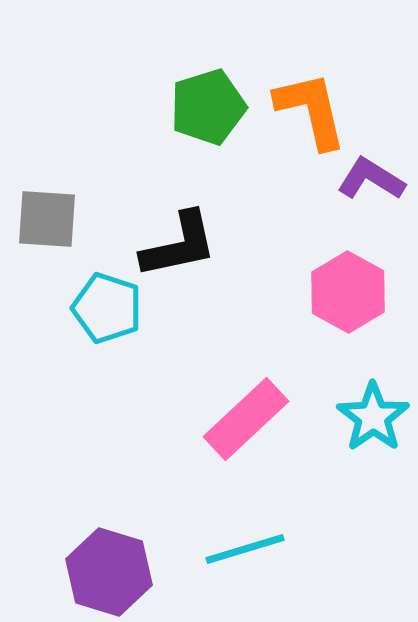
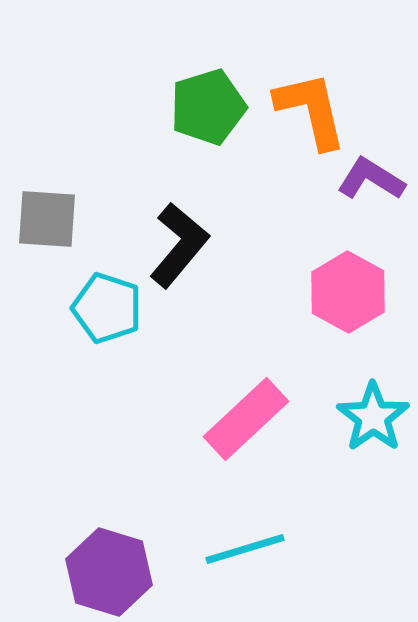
black L-shape: rotated 38 degrees counterclockwise
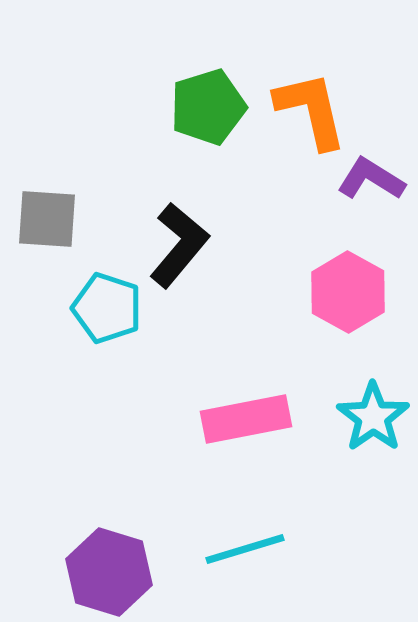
pink rectangle: rotated 32 degrees clockwise
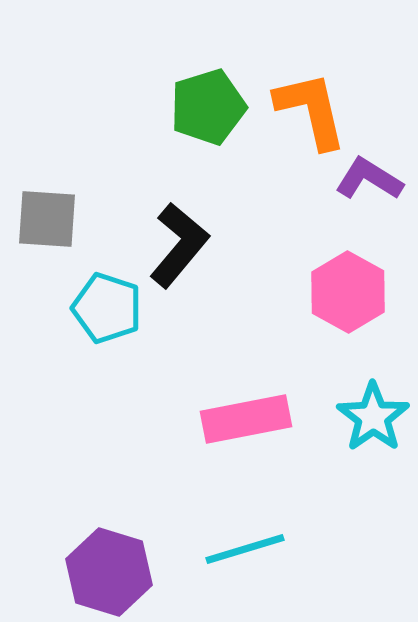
purple L-shape: moved 2 px left
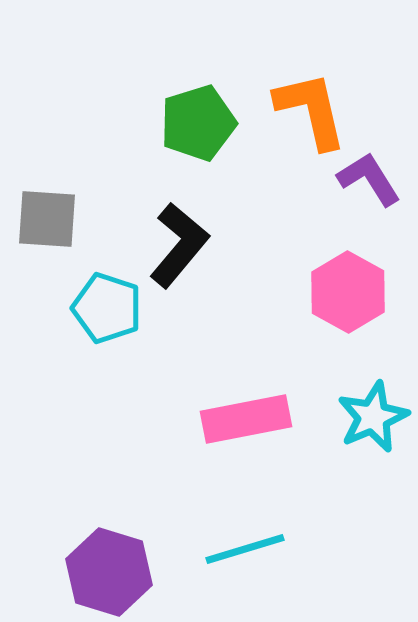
green pentagon: moved 10 px left, 16 px down
purple L-shape: rotated 26 degrees clockwise
cyan star: rotated 12 degrees clockwise
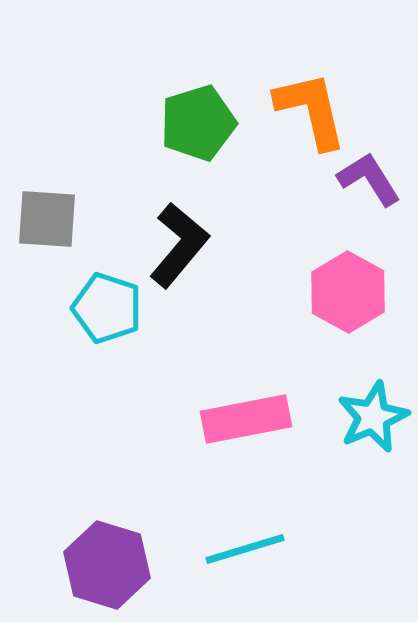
purple hexagon: moved 2 px left, 7 px up
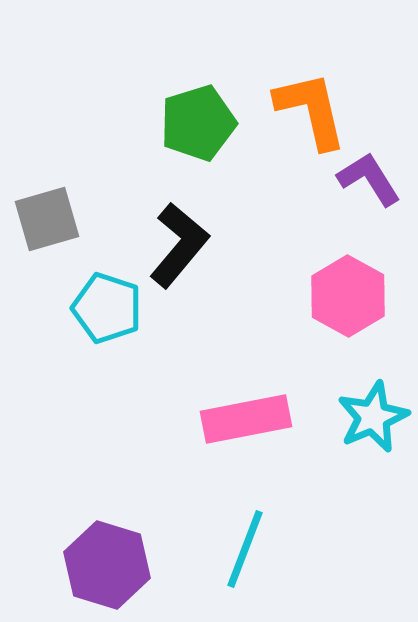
gray square: rotated 20 degrees counterclockwise
pink hexagon: moved 4 px down
cyan line: rotated 52 degrees counterclockwise
